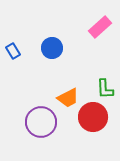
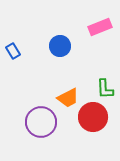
pink rectangle: rotated 20 degrees clockwise
blue circle: moved 8 px right, 2 px up
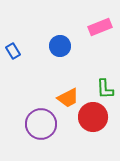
purple circle: moved 2 px down
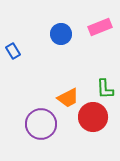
blue circle: moved 1 px right, 12 px up
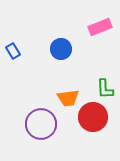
blue circle: moved 15 px down
orange trapezoid: rotated 20 degrees clockwise
